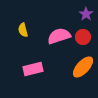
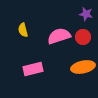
purple star: rotated 24 degrees counterclockwise
orange ellipse: rotated 35 degrees clockwise
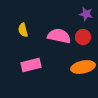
pink semicircle: rotated 30 degrees clockwise
pink rectangle: moved 2 px left, 4 px up
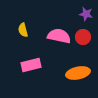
orange ellipse: moved 5 px left, 6 px down
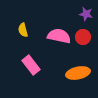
pink rectangle: rotated 66 degrees clockwise
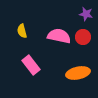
yellow semicircle: moved 1 px left, 1 px down
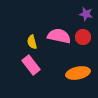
yellow semicircle: moved 10 px right, 11 px down
